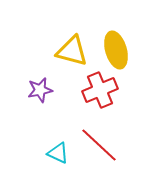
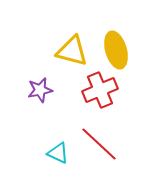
red line: moved 1 px up
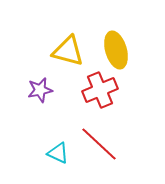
yellow triangle: moved 4 px left
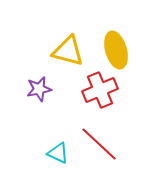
purple star: moved 1 px left, 1 px up
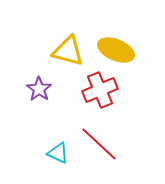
yellow ellipse: rotated 51 degrees counterclockwise
purple star: rotated 25 degrees counterclockwise
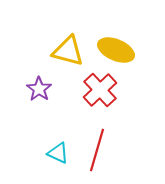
red cross: rotated 20 degrees counterclockwise
red line: moved 2 px left, 6 px down; rotated 63 degrees clockwise
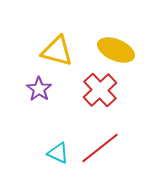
yellow triangle: moved 11 px left
red line: moved 3 px right, 2 px up; rotated 36 degrees clockwise
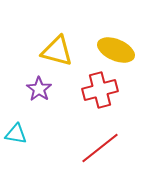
red cross: rotated 28 degrees clockwise
cyan triangle: moved 42 px left, 19 px up; rotated 15 degrees counterclockwise
